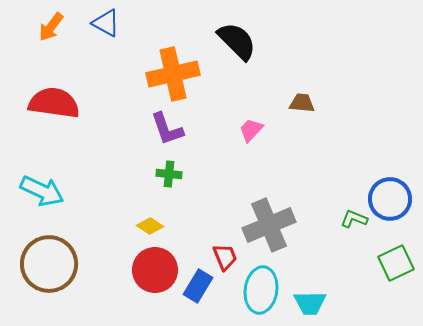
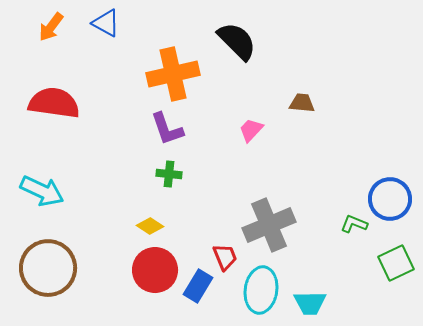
green L-shape: moved 5 px down
brown circle: moved 1 px left, 4 px down
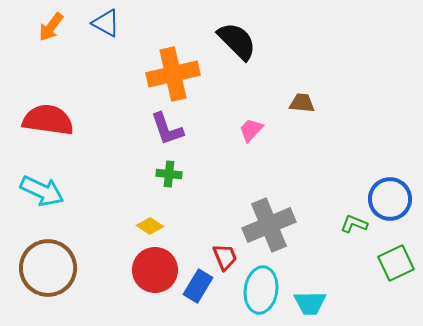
red semicircle: moved 6 px left, 17 px down
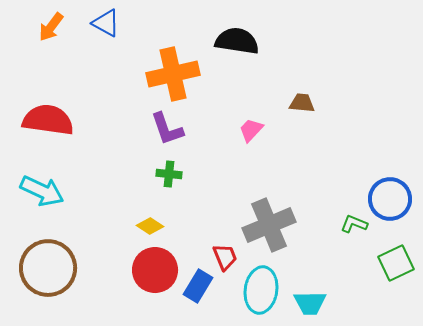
black semicircle: rotated 36 degrees counterclockwise
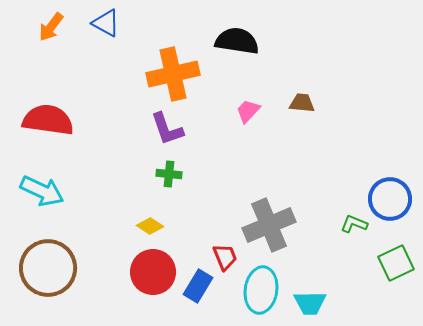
pink trapezoid: moved 3 px left, 19 px up
red circle: moved 2 px left, 2 px down
